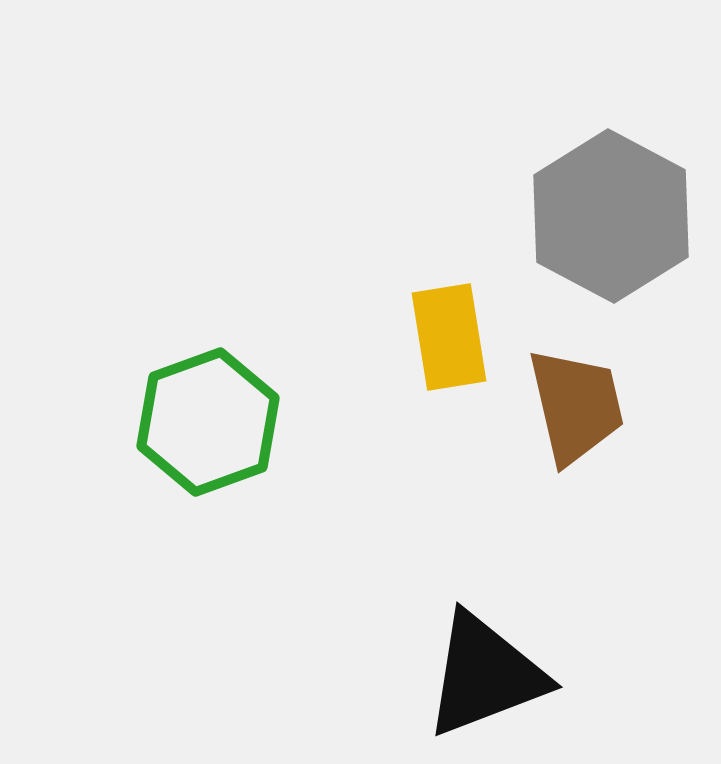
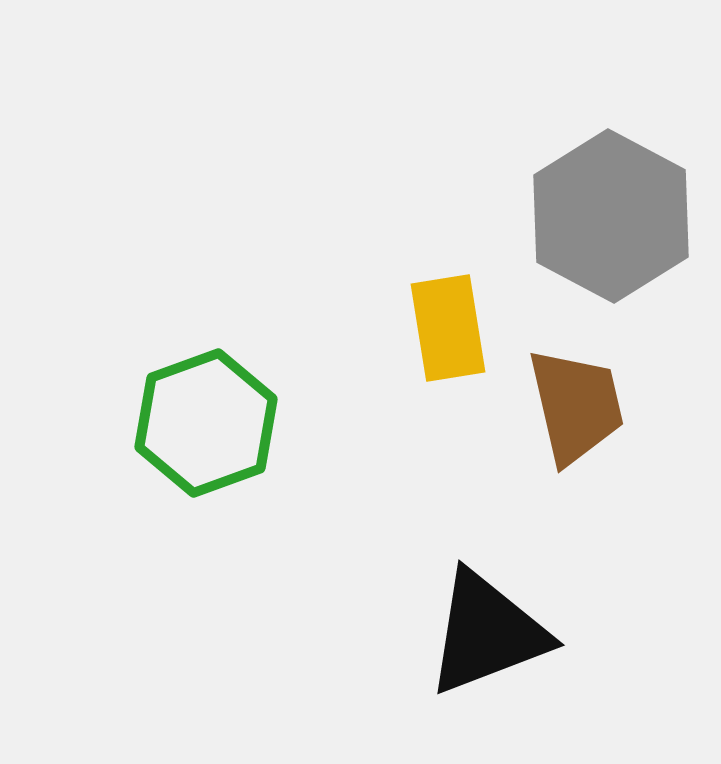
yellow rectangle: moved 1 px left, 9 px up
green hexagon: moved 2 px left, 1 px down
black triangle: moved 2 px right, 42 px up
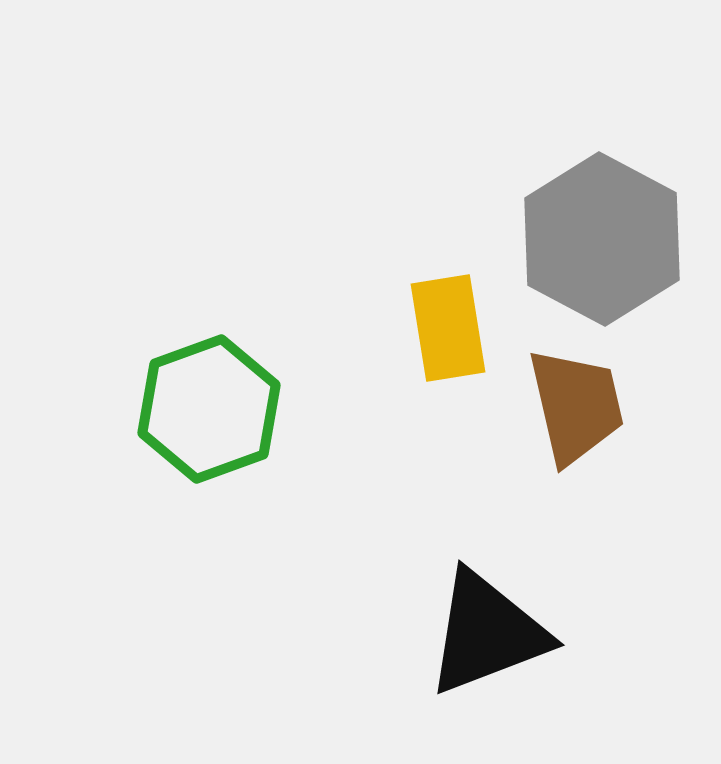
gray hexagon: moved 9 px left, 23 px down
green hexagon: moved 3 px right, 14 px up
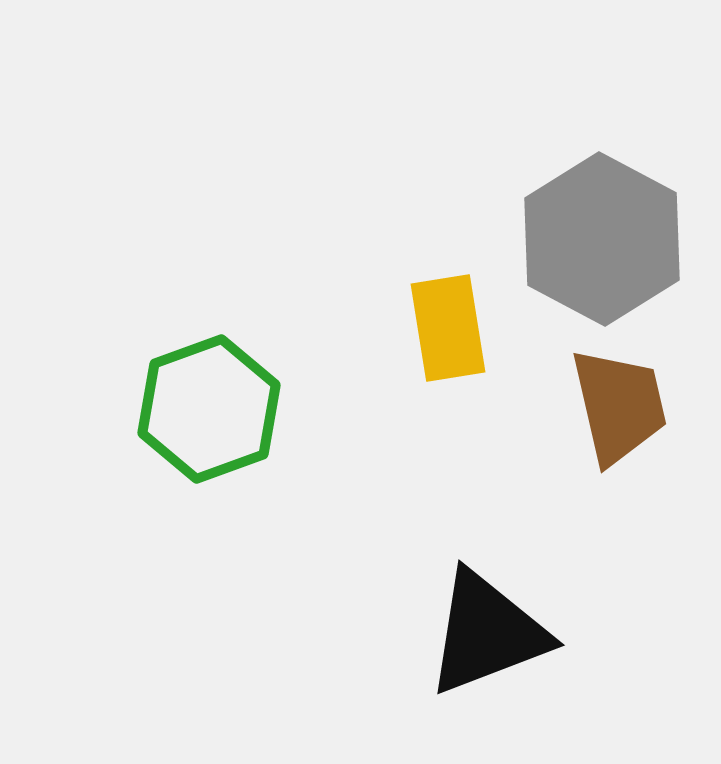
brown trapezoid: moved 43 px right
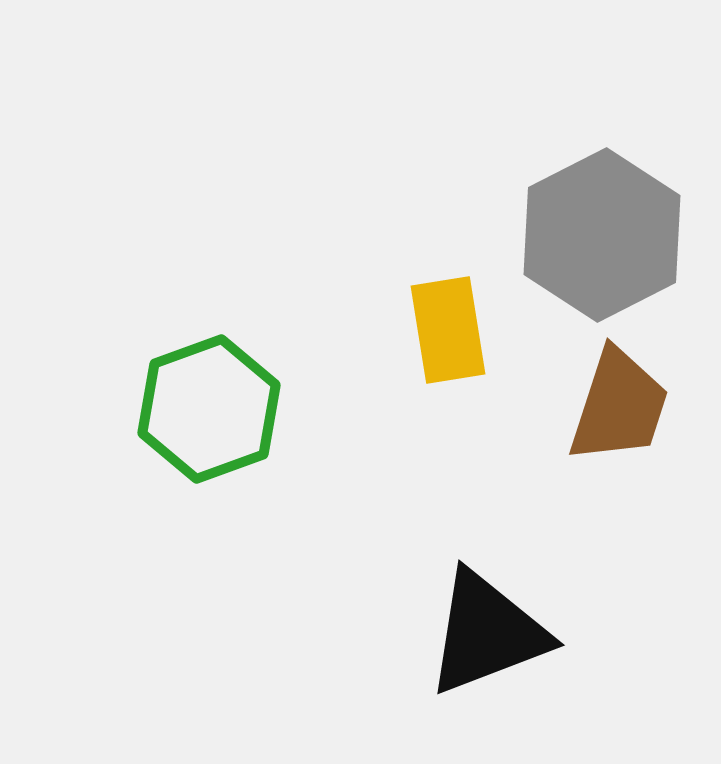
gray hexagon: moved 4 px up; rotated 5 degrees clockwise
yellow rectangle: moved 2 px down
brown trapezoid: rotated 31 degrees clockwise
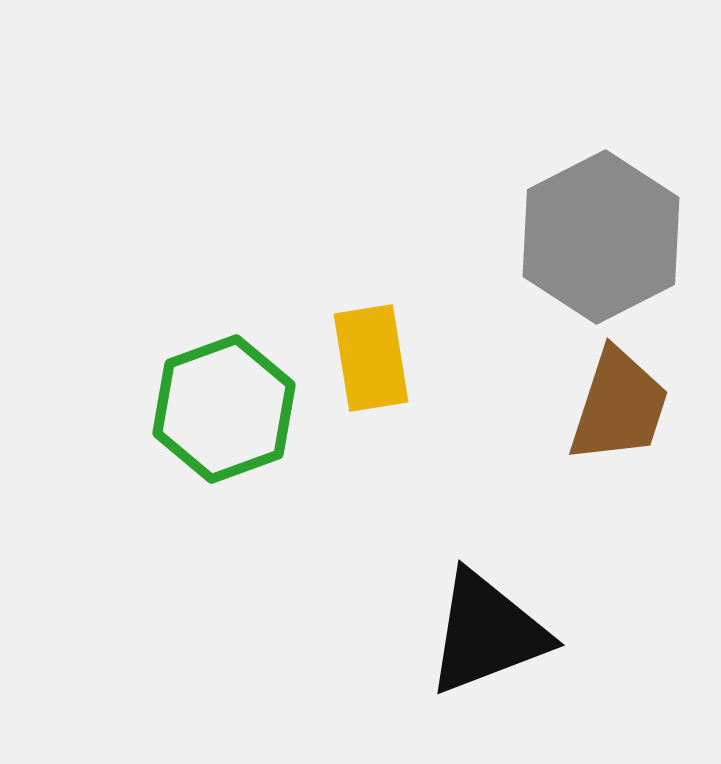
gray hexagon: moved 1 px left, 2 px down
yellow rectangle: moved 77 px left, 28 px down
green hexagon: moved 15 px right
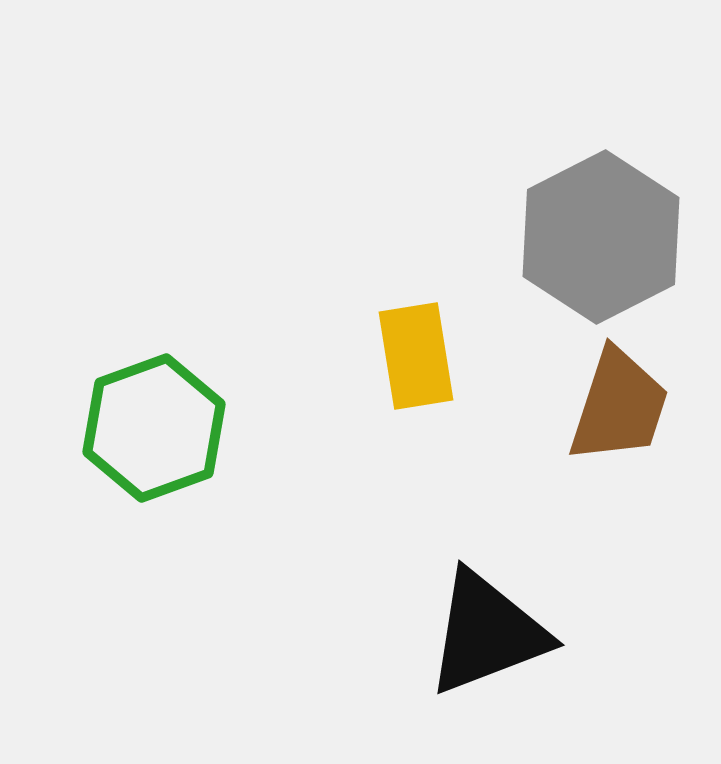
yellow rectangle: moved 45 px right, 2 px up
green hexagon: moved 70 px left, 19 px down
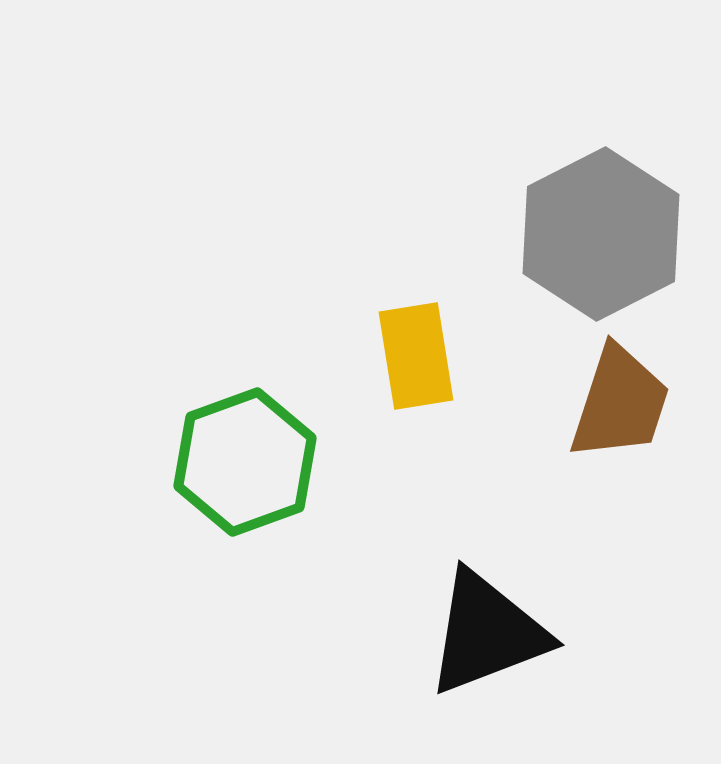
gray hexagon: moved 3 px up
brown trapezoid: moved 1 px right, 3 px up
green hexagon: moved 91 px right, 34 px down
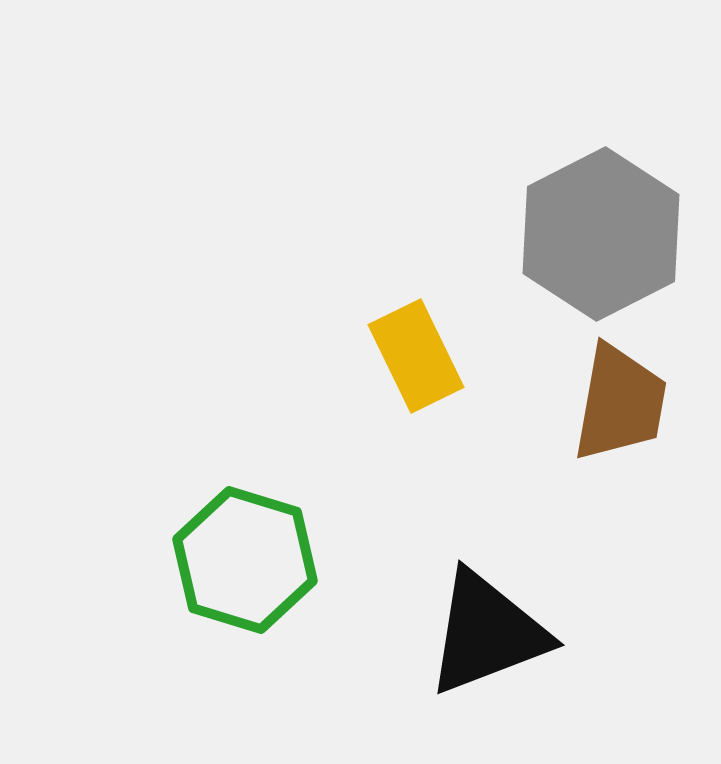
yellow rectangle: rotated 17 degrees counterclockwise
brown trapezoid: rotated 8 degrees counterclockwise
green hexagon: moved 98 px down; rotated 23 degrees counterclockwise
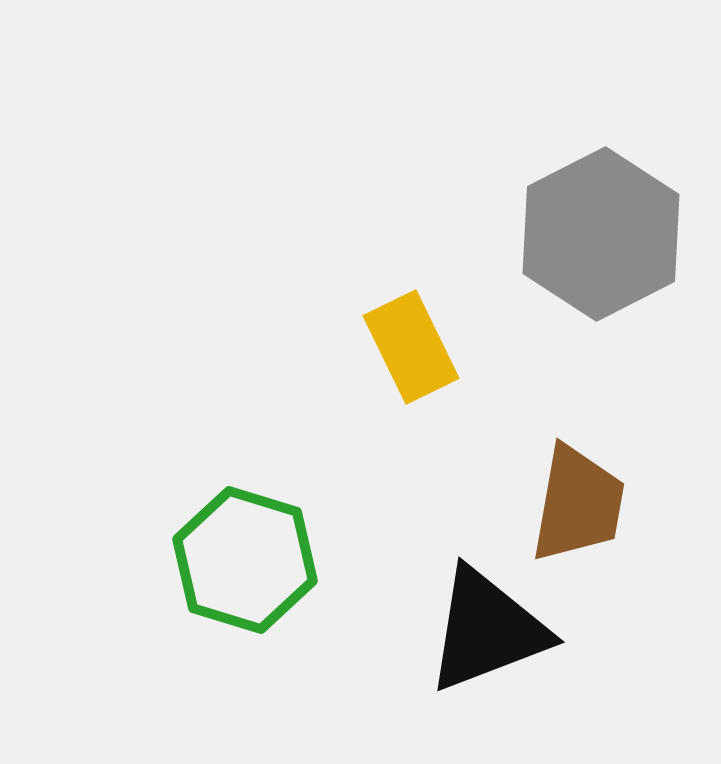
yellow rectangle: moved 5 px left, 9 px up
brown trapezoid: moved 42 px left, 101 px down
black triangle: moved 3 px up
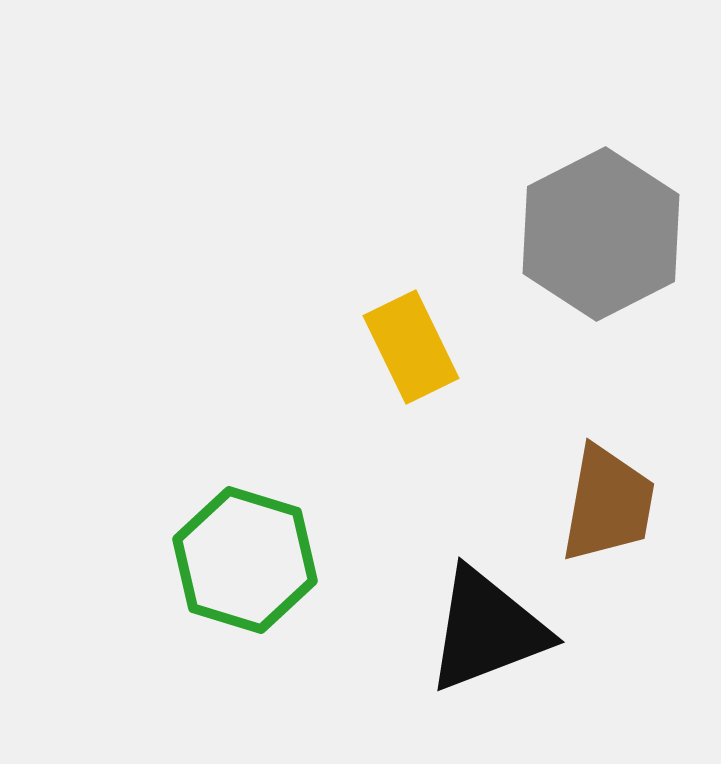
brown trapezoid: moved 30 px right
